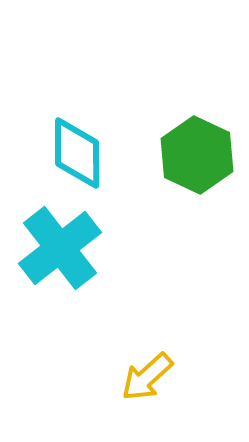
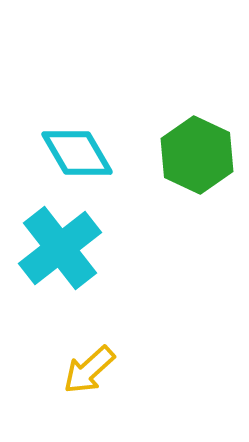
cyan diamond: rotated 30 degrees counterclockwise
yellow arrow: moved 58 px left, 7 px up
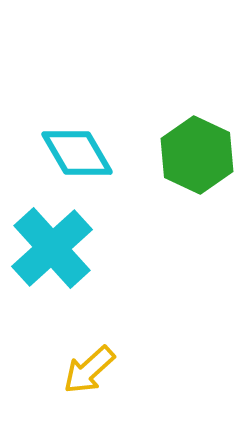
cyan cross: moved 8 px left; rotated 4 degrees counterclockwise
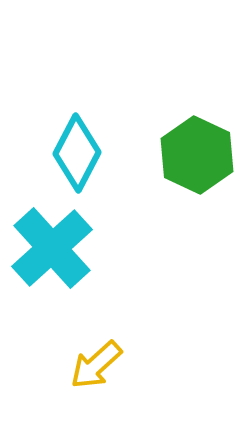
cyan diamond: rotated 58 degrees clockwise
yellow arrow: moved 7 px right, 5 px up
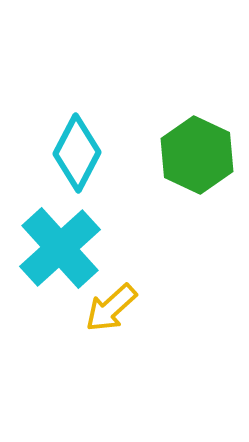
cyan cross: moved 8 px right
yellow arrow: moved 15 px right, 57 px up
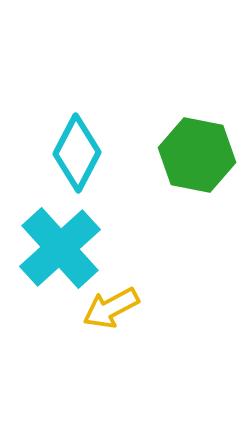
green hexagon: rotated 14 degrees counterclockwise
yellow arrow: rotated 14 degrees clockwise
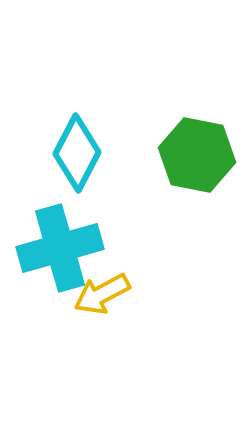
cyan cross: rotated 26 degrees clockwise
yellow arrow: moved 9 px left, 14 px up
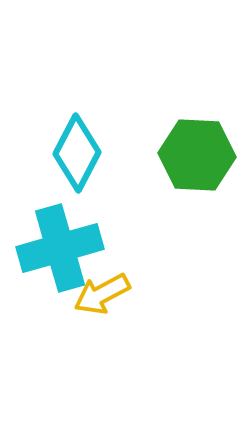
green hexagon: rotated 8 degrees counterclockwise
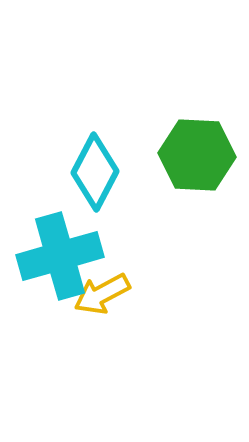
cyan diamond: moved 18 px right, 19 px down
cyan cross: moved 8 px down
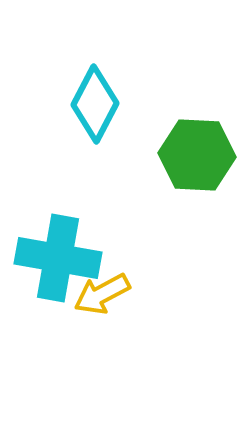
cyan diamond: moved 68 px up
cyan cross: moved 2 px left, 2 px down; rotated 26 degrees clockwise
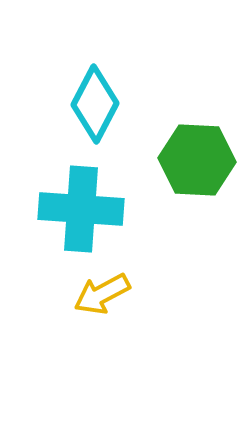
green hexagon: moved 5 px down
cyan cross: moved 23 px right, 49 px up; rotated 6 degrees counterclockwise
